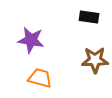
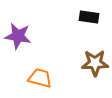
purple star: moved 13 px left, 4 px up
brown star: moved 3 px down
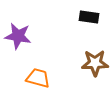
orange trapezoid: moved 2 px left
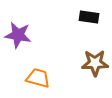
purple star: moved 1 px up
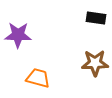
black rectangle: moved 7 px right, 1 px down
purple star: rotated 8 degrees counterclockwise
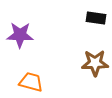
purple star: moved 2 px right
orange trapezoid: moved 7 px left, 4 px down
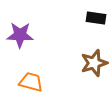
brown star: moved 1 px left; rotated 16 degrees counterclockwise
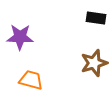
purple star: moved 2 px down
orange trapezoid: moved 2 px up
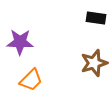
purple star: moved 5 px down
orange trapezoid: rotated 120 degrees clockwise
